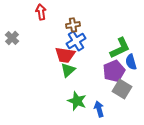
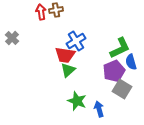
brown cross: moved 17 px left, 15 px up
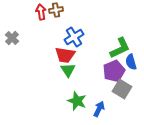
blue cross: moved 2 px left, 4 px up
green triangle: rotated 21 degrees counterclockwise
blue arrow: rotated 42 degrees clockwise
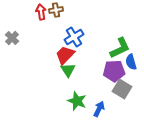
red trapezoid: rotated 125 degrees clockwise
purple pentagon: rotated 20 degrees clockwise
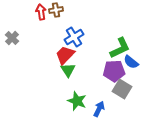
blue semicircle: rotated 35 degrees counterclockwise
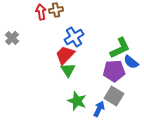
gray square: moved 8 px left, 7 px down
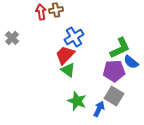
green triangle: rotated 21 degrees counterclockwise
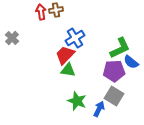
blue cross: moved 1 px right, 1 px down
green triangle: rotated 28 degrees counterclockwise
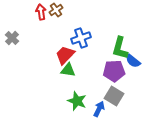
brown cross: rotated 24 degrees counterclockwise
blue cross: moved 6 px right; rotated 12 degrees clockwise
green L-shape: rotated 130 degrees clockwise
blue semicircle: moved 2 px right, 1 px up
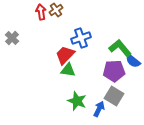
green L-shape: rotated 125 degrees clockwise
